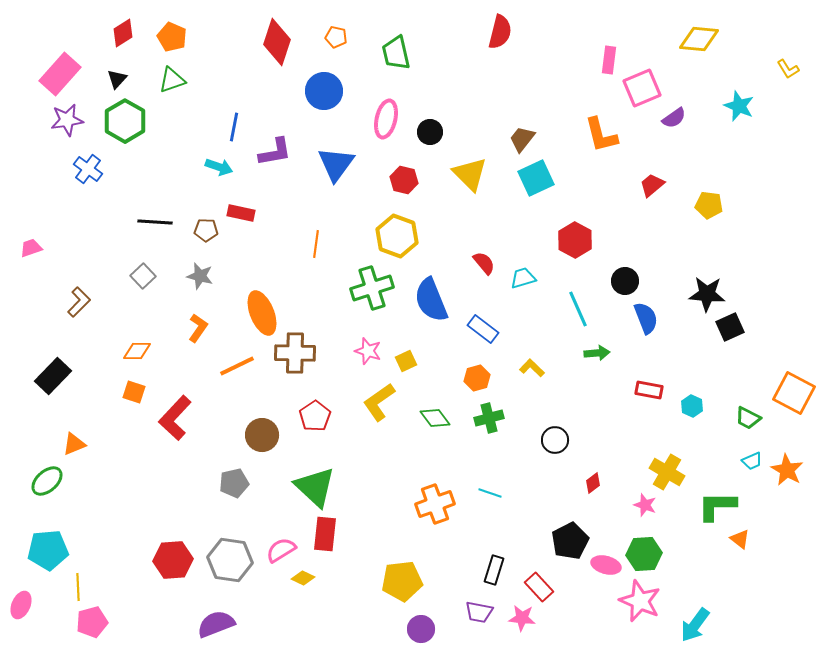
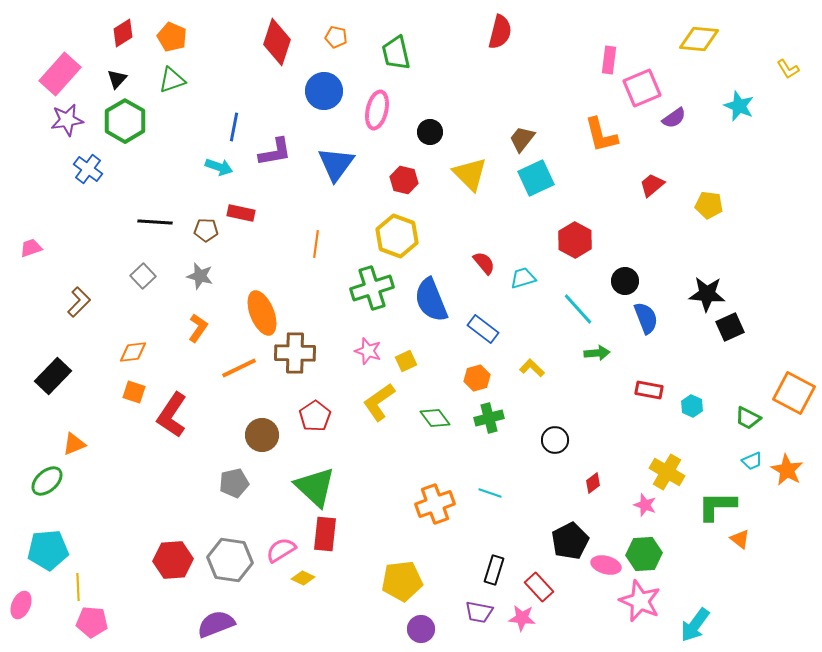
pink ellipse at (386, 119): moved 9 px left, 9 px up
cyan line at (578, 309): rotated 18 degrees counterclockwise
orange diamond at (137, 351): moved 4 px left, 1 px down; rotated 8 degrees counterclockwise
orange line at (237, 366): moved 2 px right, 2 px down
red L-shape at (175, 418): moved 3 px left, 3 px up; rotated 9 degrees counterclockwise
pink pentagon at (92, 622): rotated 20 degrees clockwise
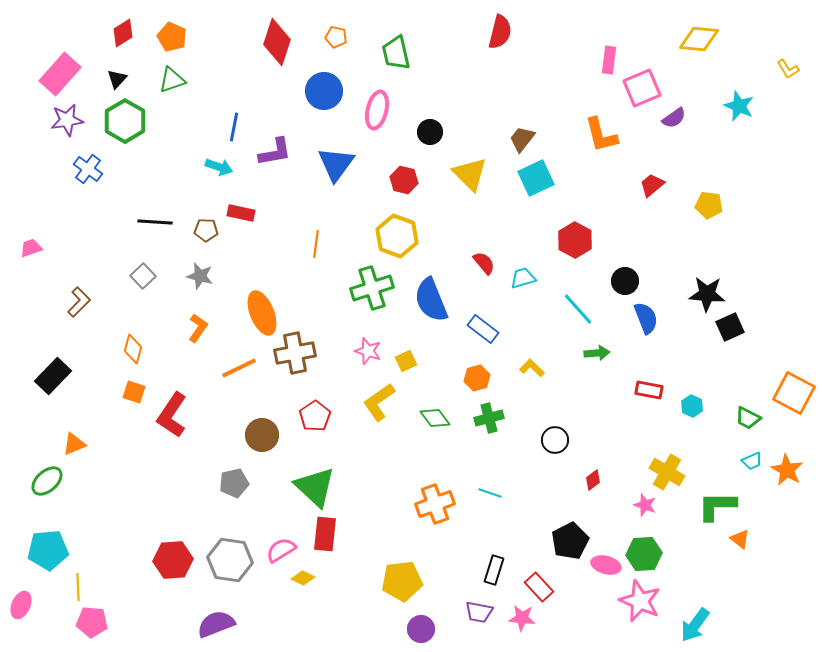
orange diamond at (133, 352): moved 3 px up; rotated 68 degrees counterclockwise
brown cross at (295, 353): rotated 12 degrees counterclockwise
red diamond at (593, 483): moved 3 px up
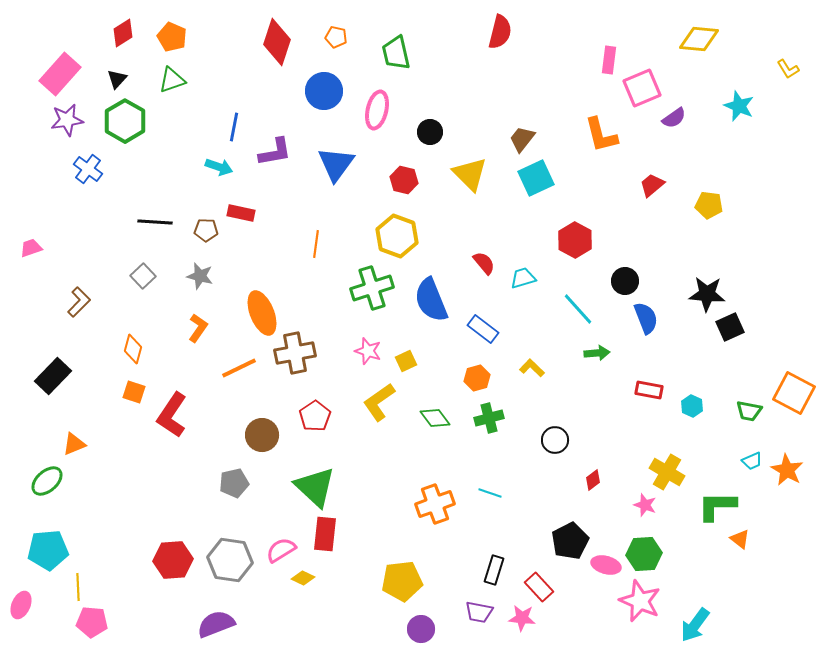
green trapezoid at (748, 418): moved 1 px right, 7 px up; rotated 16 degrees counterclockwise
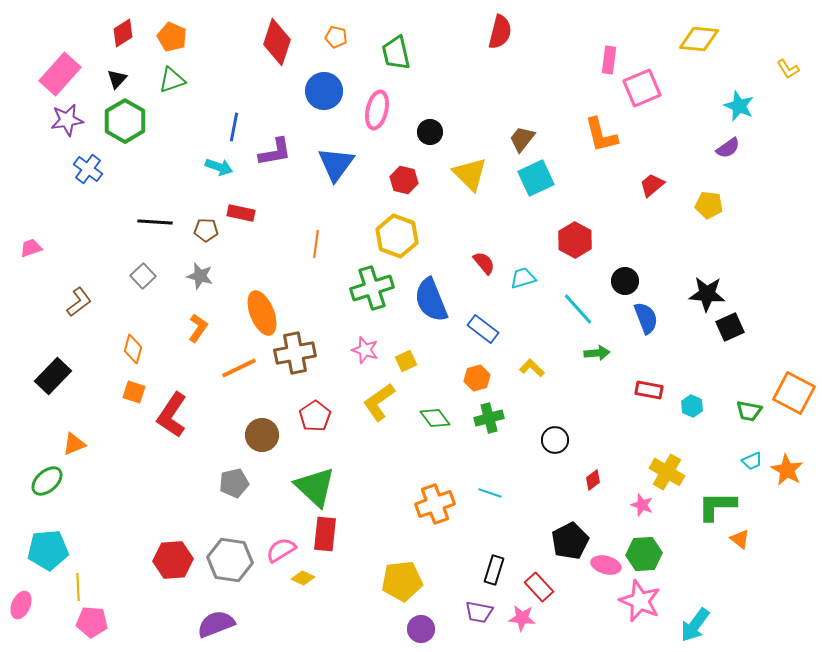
purple semicircle at (674, 118): moved 54 px right, 30 px down
brown L-shape at (79, 302): rotated 8 degrees clockwise
pink star at (368, 351): moved 3 px left, 1 px up
pink star at (645, 505): moved 3 px left
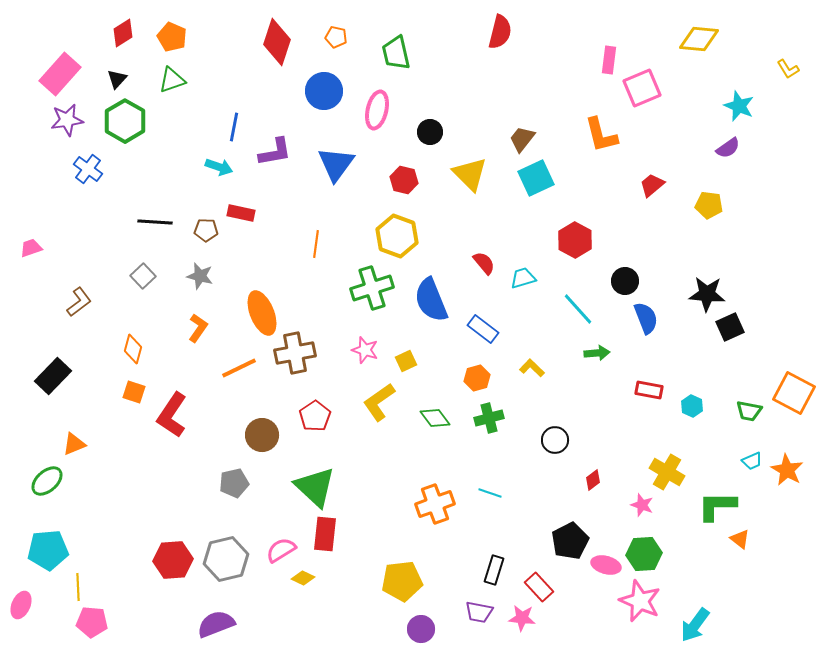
gray hexagon at (230, 560): moved 4 px left, 1 px up; rotated 21 degrees counterclockwise
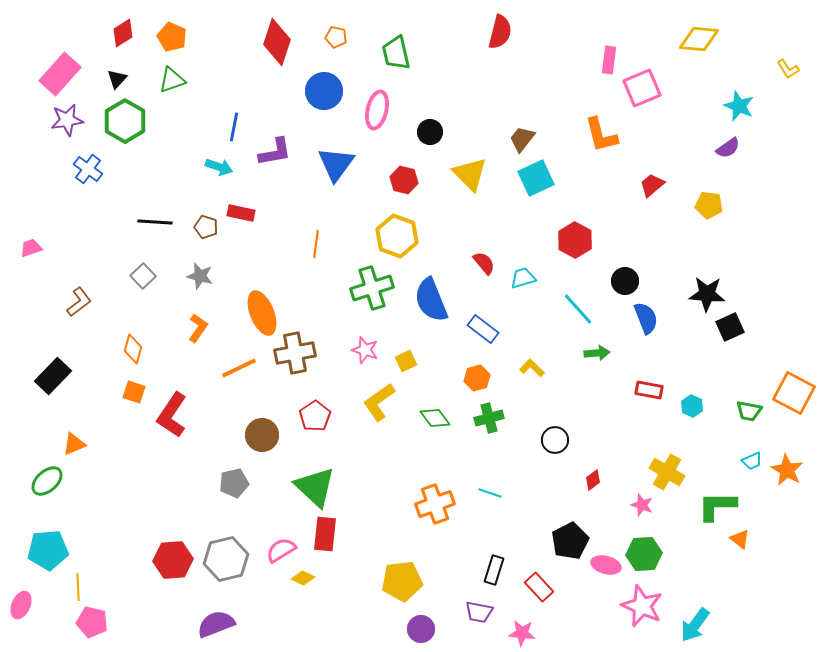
brown pentagon at (206, 230): moved 3 px up; rotated 15 degrees clockwise
pink star at (640, 601): moved 2 px right, 5 px down
pink star at (522, 618): moved 15 px down
pink pentagon at (92, 622): rotated 8 degrees clockwise
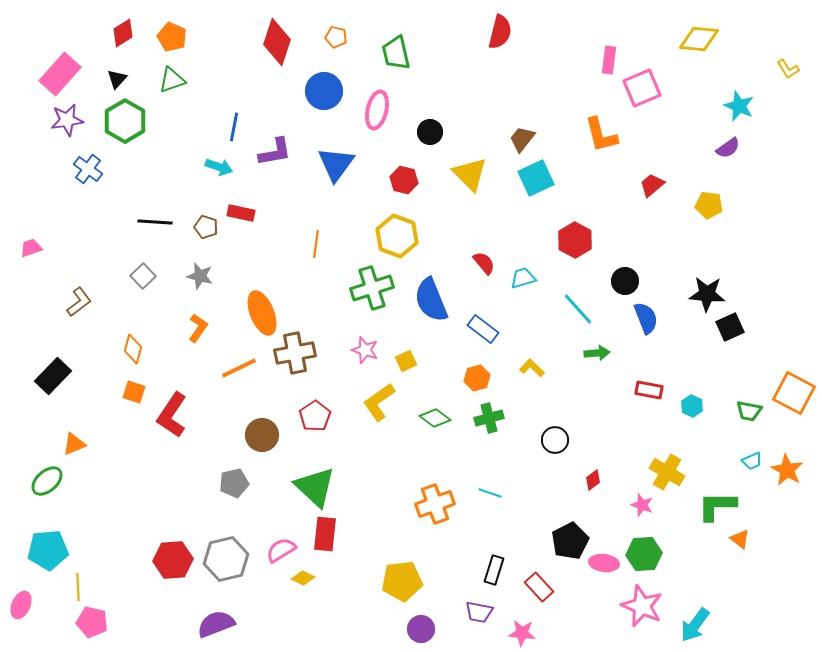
green diamond at (435, 418): rotated 16 degrees counterclockwise
pink ellipse at (606, 565): moved 2 px left, 2 px up; rotated 8 degrees counterclockwise
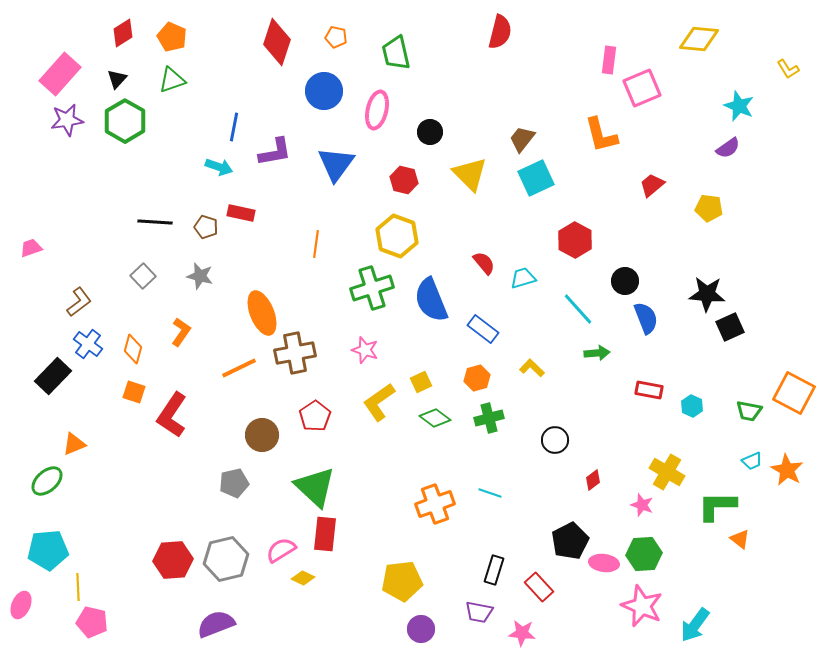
blue cross at (88, 169): moved 175 px down
yellow pentagon at (709, 205): moved 3 px down
orange L-shape at (198, 328): moved 17 px left, 4 px down
yellow square at (406, 361): moved 15 px right, 21 px down
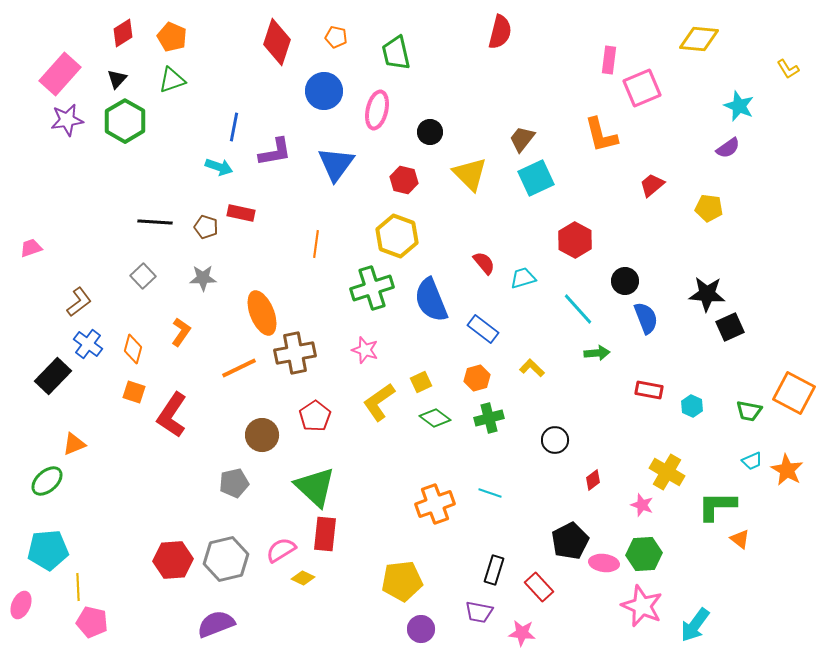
gray star at (200, 276): moved 3 px right, 2 px down; rotated 16 degrees counterclockwise
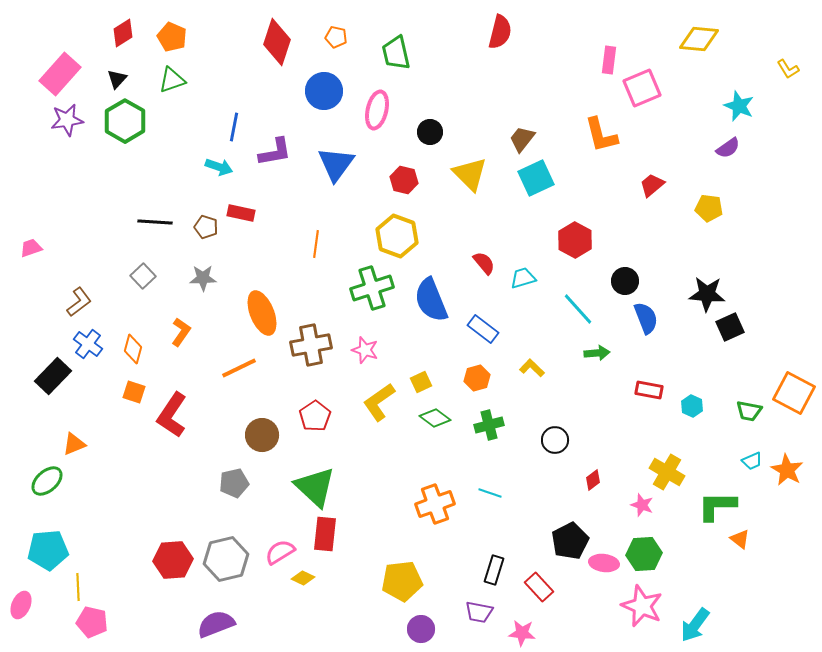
brown cross at (295, 353): moved 16 px right, 8 px up
green cross at (489, 418): moved 7 px down
pink semicircle at (281, 550): moved 1 px left, 2 px down
